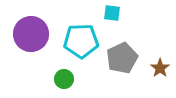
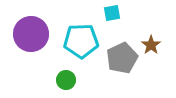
cyan square: rotated 18 degrees counterclockwise
brown star: moved 9 px left, 23 px up
green circle: moved 2 px right, 1 px down
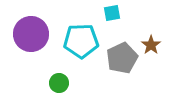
green circle: moved 7 px left, 3 px down
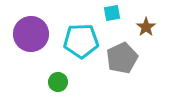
brown star: moved 5 px left, 18 px up
green circle: moved 1 px left, 1 px up
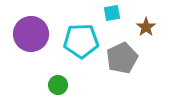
green circle: moved 3 px down
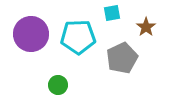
cyan pentagon: moved 3 px left, 4 px up
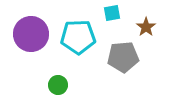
gray pentagon: moved 1 px right, 1 px up; rotated 20 degrees clockwise
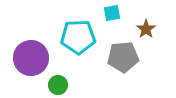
brown star: moved 2 px down
purple circle: moved 24 px down
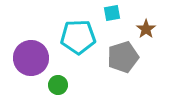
gray pentagon: rotated 12 degrees counterclockwise
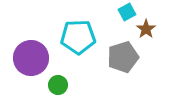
cyan square: moved 15 px right, 1 px up; rotated 18 degrees counterclockwise
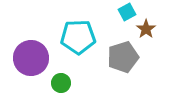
green circle: moved 3 px right, 2 px up
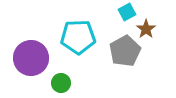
gray pentagon: moved 2 px right, 6 px up; rotated 12 degrees counterclockwise
